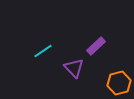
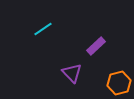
cyan line: moved 22 px up
purple triangle: moved 2 px left, 5 px down
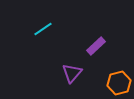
purple triangle: rotated 25 degrees clockwise
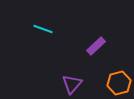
cyan line: rotated 54 degrees clockwise
purple triangle: moved 11 px down
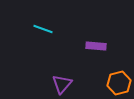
purple rectangle: rotated 48 degrees clockwise
purple triangle: moved 10 px left
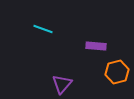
orange hexagon: moved 2 px left, 11 px up
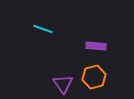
orange hexagon: moved 23 px left, 5 px down
purple triangle: moved 1 px right; rotated 15 degrees counterclockwise
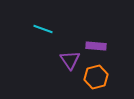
orange hexagon: moved 2 px right
purple triangle: moved 7 px right, 24 px up
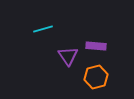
cyan line: rotated 36 degrees counterclockwise
purple triangle: moved 2 px left, 4 px up
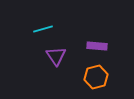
purple rectangle: moved 1 px right
purple triangle: moved 12 px left
